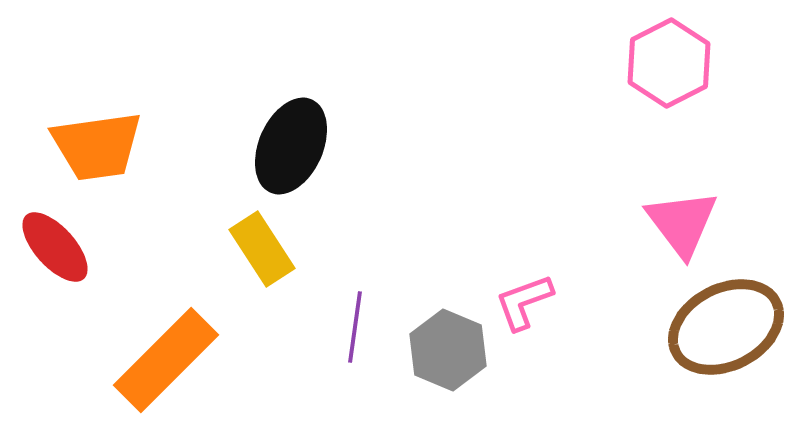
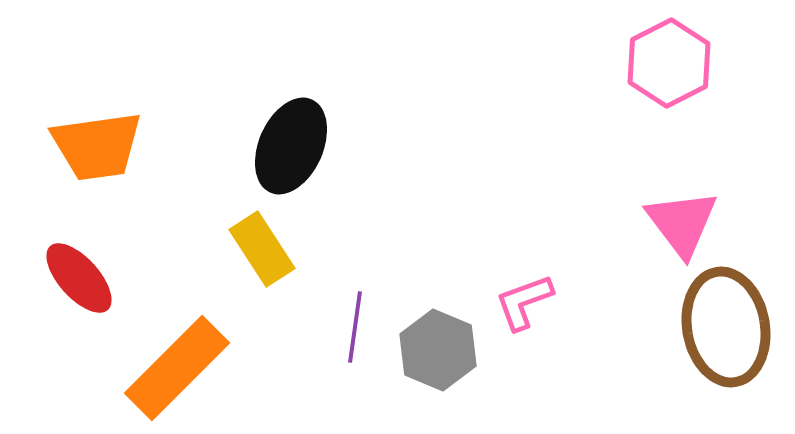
red ellipse: moved 24 px right, 31 px down
brown ellipse: rotated 73 degrees counterclockwise
gray hexagon: moved 10 px left
orange rectangle: moved 11 px right, 8 px down
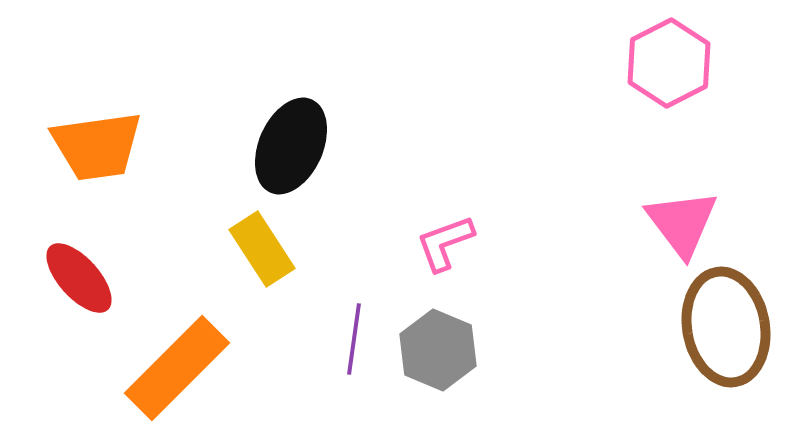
pink L-shape: moved 79 px left, 59 px up
purple line: moved 1 px left, 12 px down
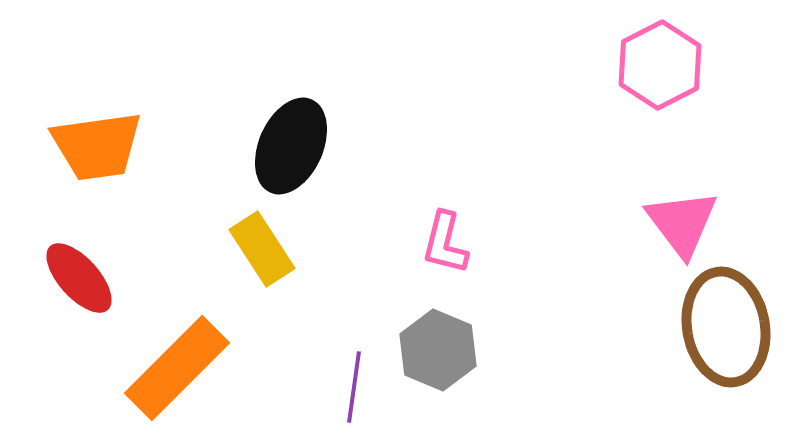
pink hexagon: moved 9 px left, 2 px down
pink L-shape: rotated 56 degrees counterclockwise
purple line: moved 48 px down
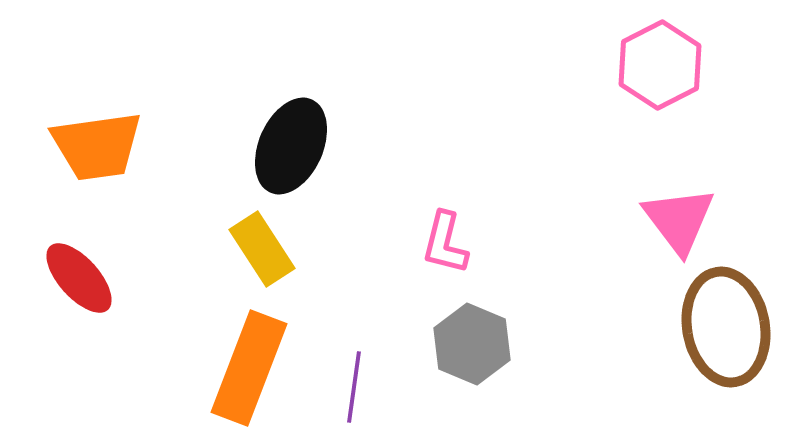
pink triangle: moved 3 px left, 3 px up
gray hexagon: moved 34 px right, 6 px up
orange rectangle: moved 72 px right; rotated 24 degrees counterclockwise
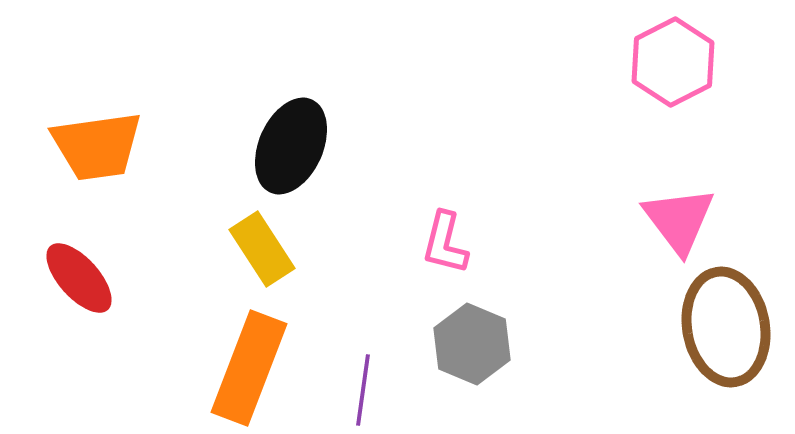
pink hexagon: moved 13 px right, 3 px up
purple line: moved 9 px right, 3 px down
